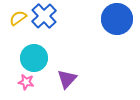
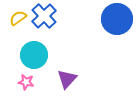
cyan circle: moved 3 px up
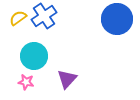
blue cross: rotated 10 degrees clockwise
cyan circle: moved 1 px down
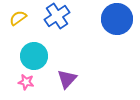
blue cross: moved 13 px right
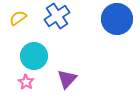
pink star: rotated 21 degrees clockwise
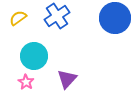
blue circle: moved 2 px left, 1 px up
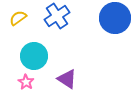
purple triangle: rotated 40 degrees counterclockwise
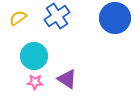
pink star: moved 9 px right; rotated 28 degrees counterclockwise
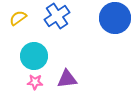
purple triangle: rotated 40 degrees counterclockwise
